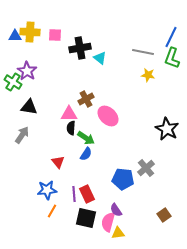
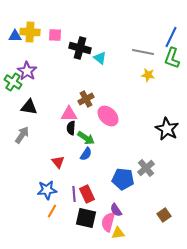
black cross: rotated 25 degrees clockwise
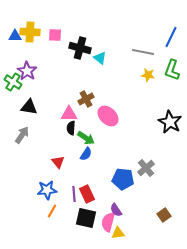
green L-shape: moved 12 px down
black star: moved 3 px right, 7 px up
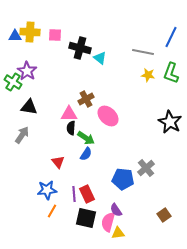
green L-shape: moved 1 px left, 3 px down
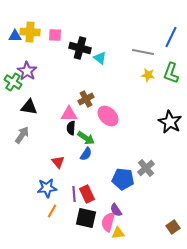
blue star: moved 2 px up
brown square: moved 9 px right, 12 px down
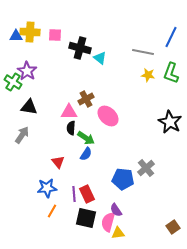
blue triangle: moved 1 px right
pink triangle: moved 2 px up
